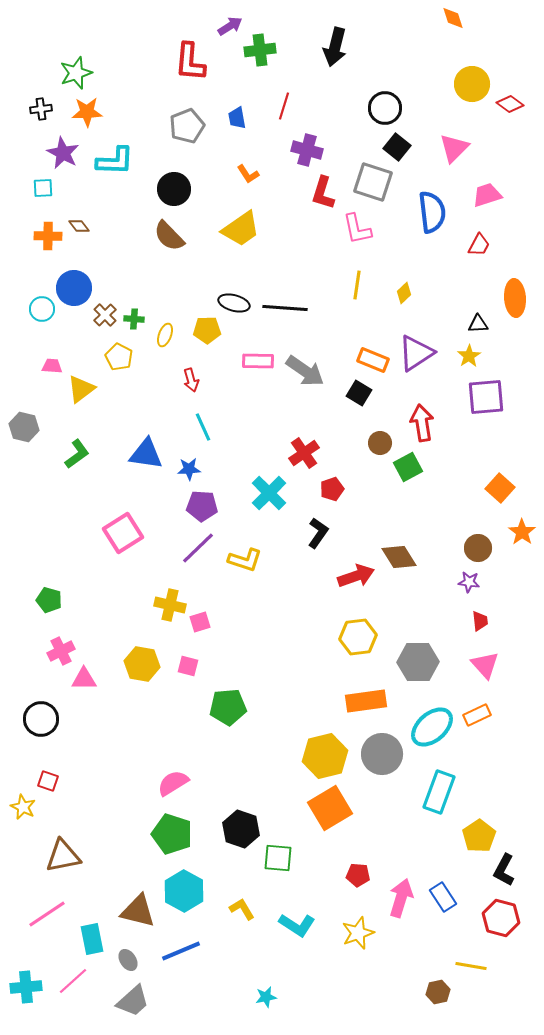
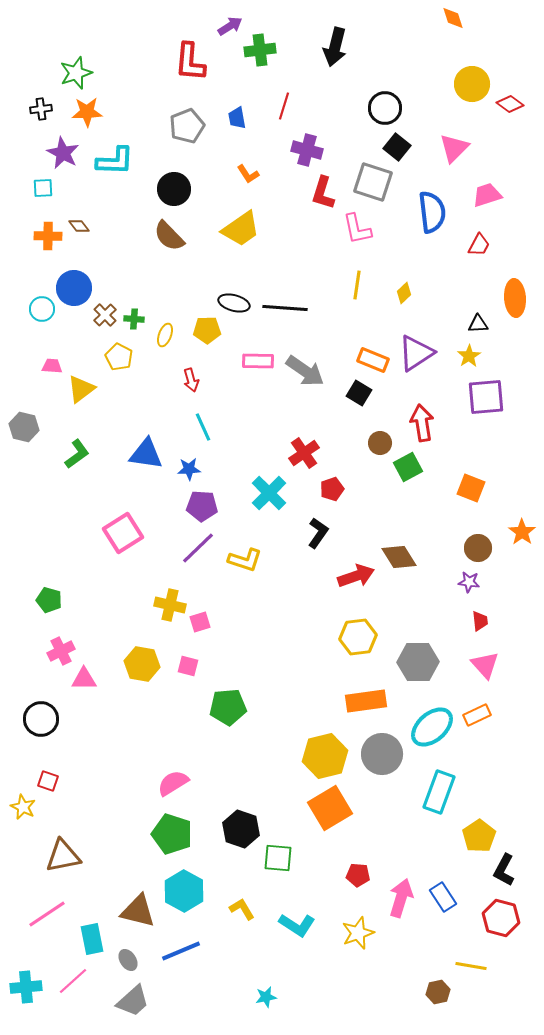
orange square at (500, 488): moved 29 px left; rotated 20 degrees counterclockwise
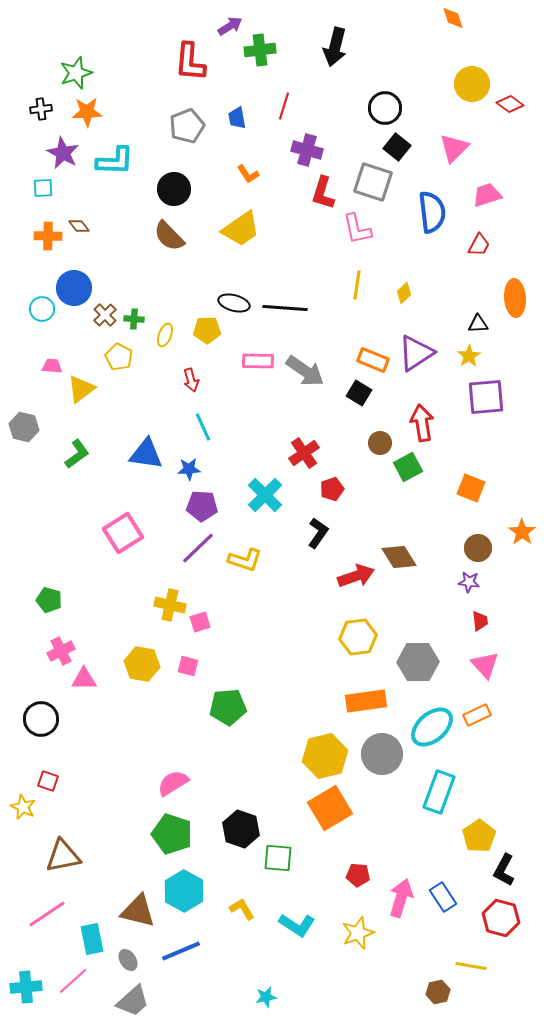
cyan cross at (269, 493): moved 4 px left, 2 px down
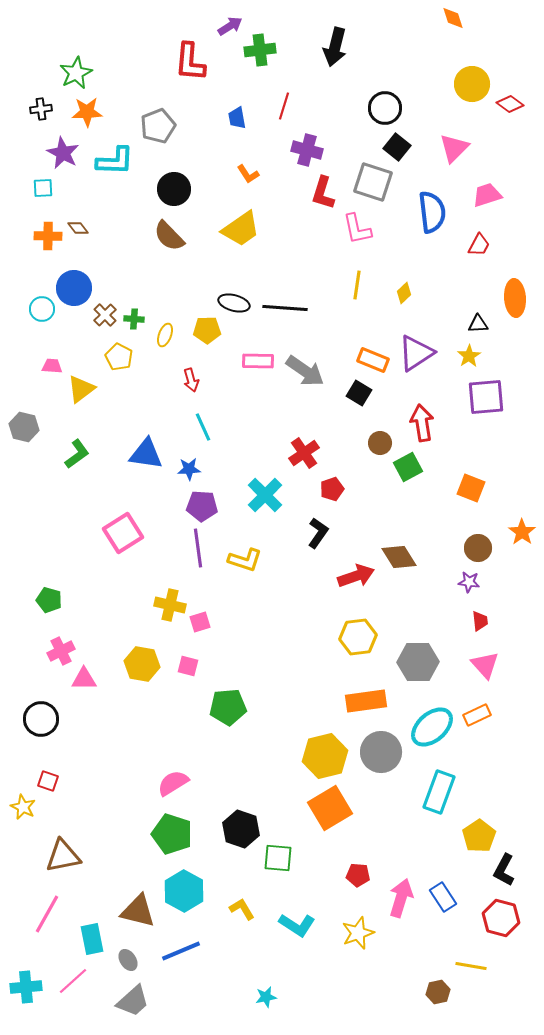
green star at (76, 73): rotated 8 degrees counterclockwise
gray pentagon at (187, 126): moved 29 px left
brown diamond at (79, 226): moved 1 px left, 2 px down
purple line at (198, 548): rotated 54 degrees counterclockwise
gray circle at (382, 754): moved 1 px left, 2 px up
pink line at (47, 914): rotated 27 degrees counterclockwise
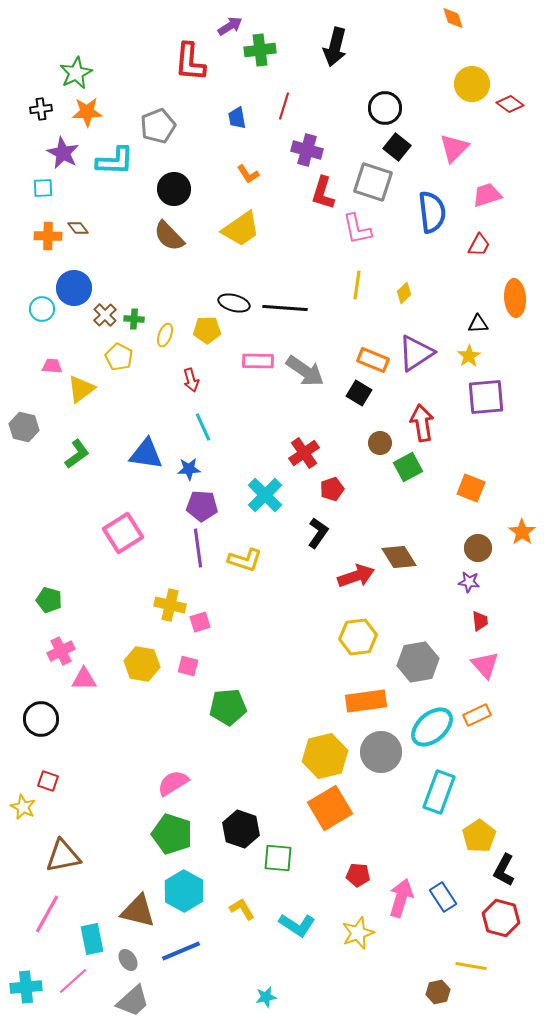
gray hexagon at (418, 662): rotated 9 degrees counterclockwise
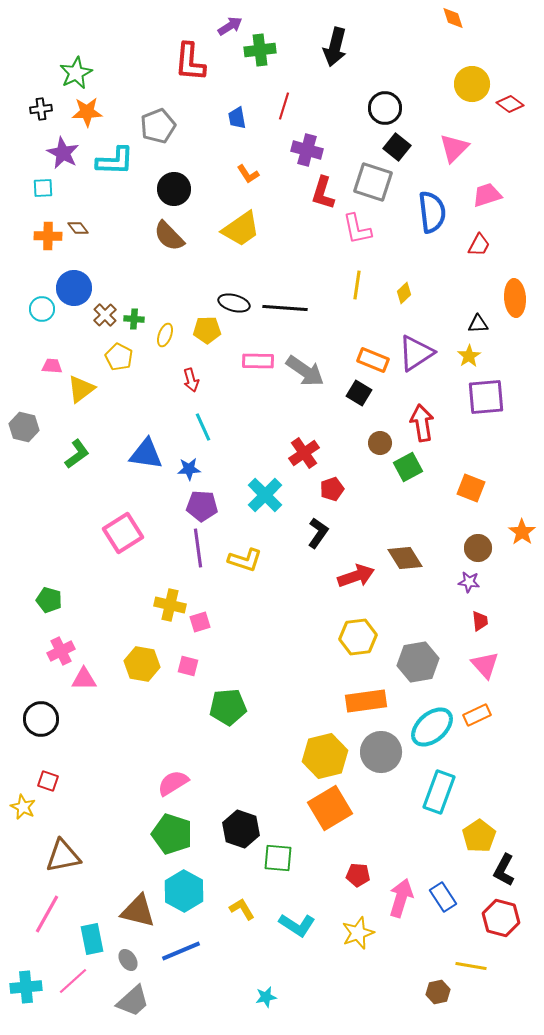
brown diamond at (399, 557): moved 6 px right, 1 px down
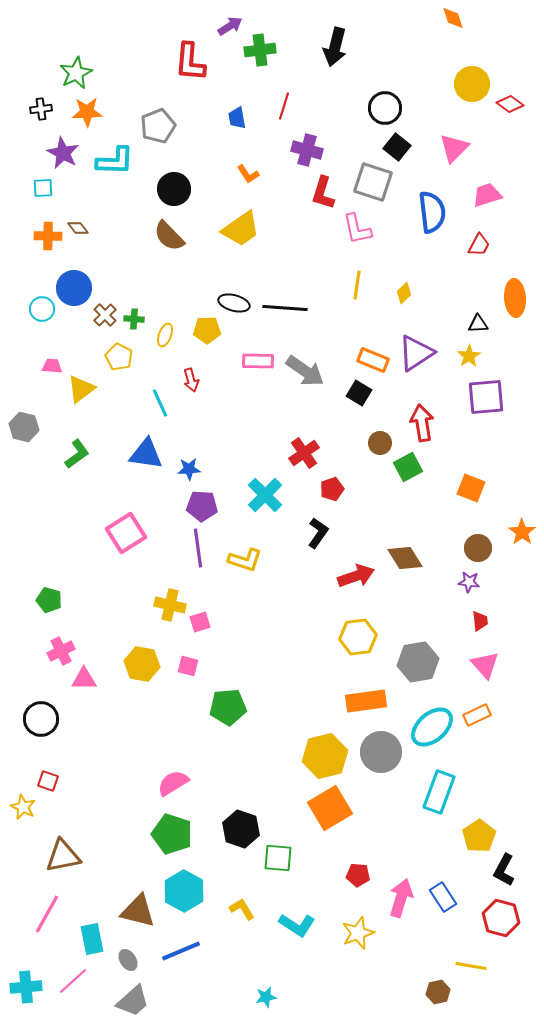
cyan line at (203, 427): moved 43 px left, 24 px up
pink square at (123, 533): moved 3 px right
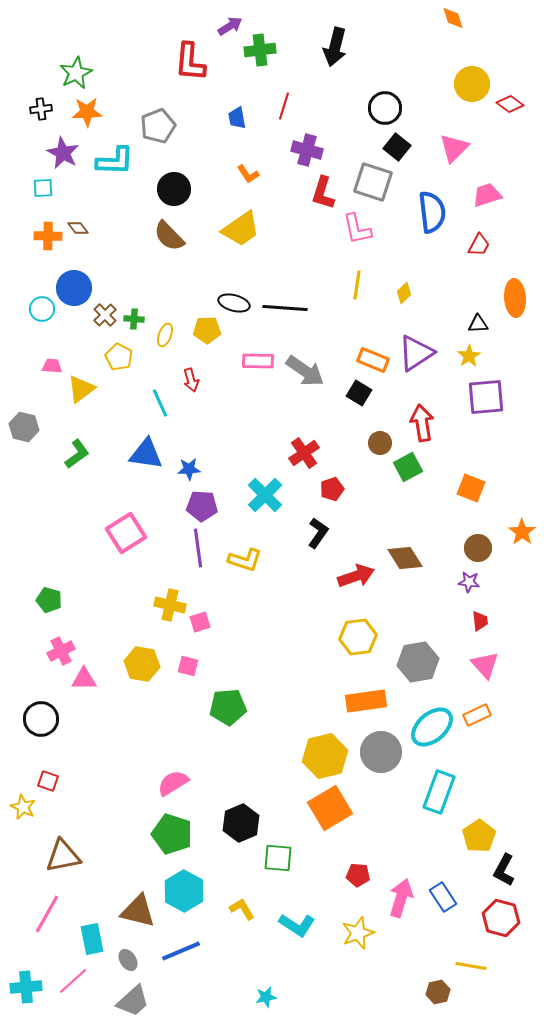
black hexagon at (241, 829): moved 6 px up; rotated 18 degrees clockwise
